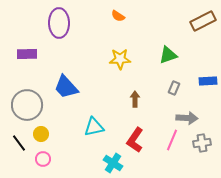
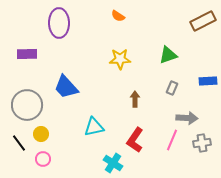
gray rectangle: moved 2 px left
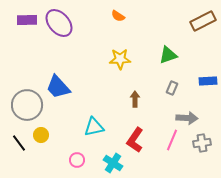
purple ellipse: rotated 40 degrees counterclockwise
purple rectangle: moved 34 px up
blue trapezoid: moved 8 px left
yellow circle: moved 1 px down
pink circle: moved 34 px right, 1 px down
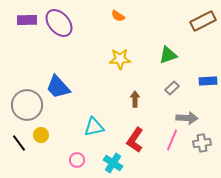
gray rectangle: rotated 24 degrees clockwise
